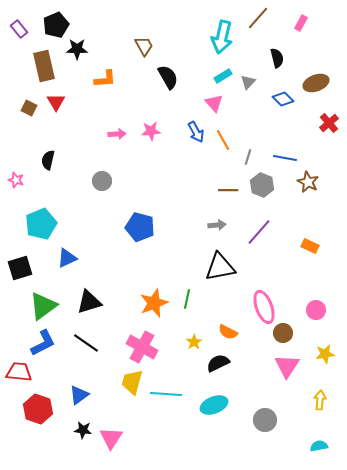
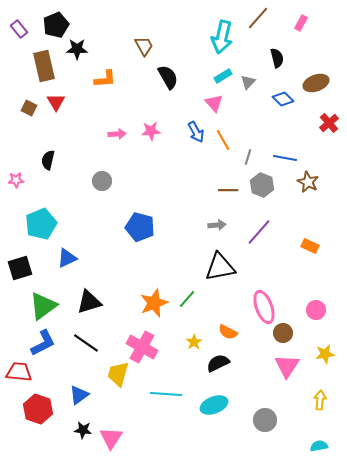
pink star at (16, 180): rotated 21 degrees counterclockwise
green line at (187, 299): rotated 30 degrees clockwise
yellow trapezoid at (132, 382): moved 14 px left, 8 px up
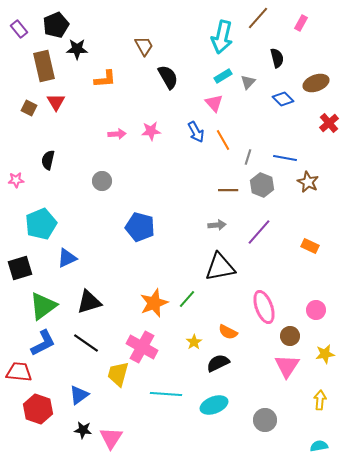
brown circle at (283, 333): moved 7 px right, 3 px down
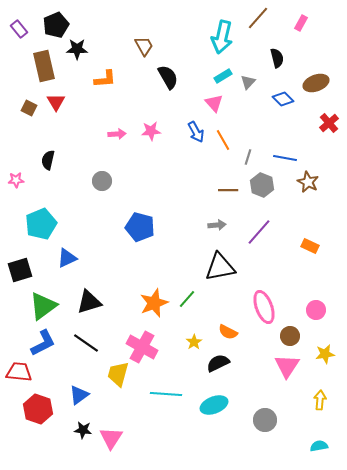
black square at (20, 268): moved 2 px down
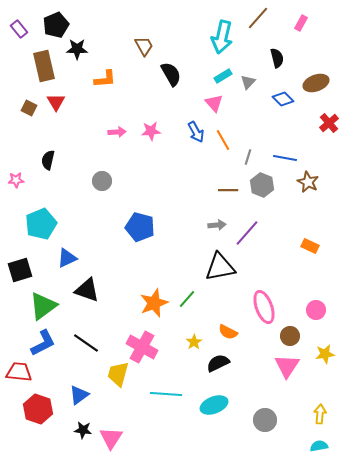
black semicircle at (168, 77): moved 3 px right, 3 px up
pink arrow at (117, 134): moved 2 px up
purple line at (259, 232): moved 12 px left, 1 px down
black triangle at (89, 302): moved 2 px left, 12 px up; rotated 36 degrees clockwise
yellow arrow at (320, 400): moved 14 px down
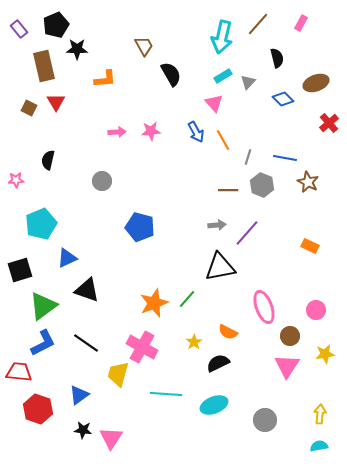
brown line at (258, 18): moved 6 px down
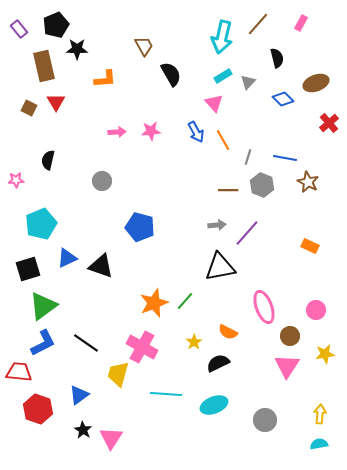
black square at (20, 270): moved 8 px right, 1 px up
black triangle at (87, 290): moved 14 px right, 24 px up
green line at (187, 299): moved 2 px left, 2 px down
black star at (83, 430): rotated 24 degrees clockwise
cyan semicircle at (319, 446): moved 2 px up
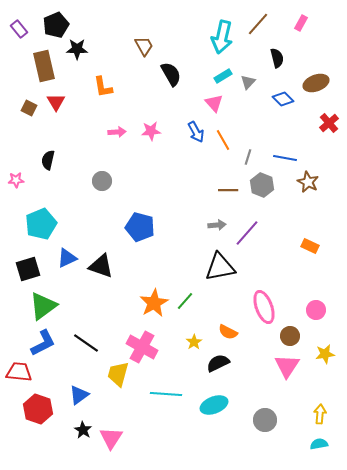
orange L-shape at (105, 79): moved 2 px left, 8 px down; rotated 85 degrees clockwise
orange star at (154, 303): rotated 8 degrees counterclockwise
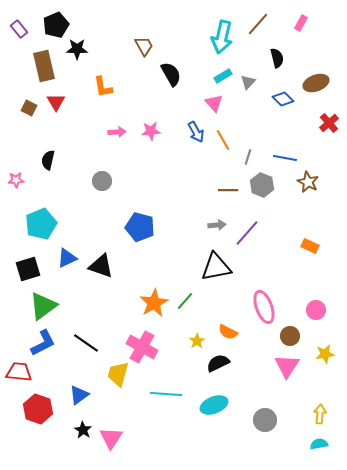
black triangle at (220, 267): moved 4 px left
yellow star at (194, 342): moved 3 px right, 1 px up
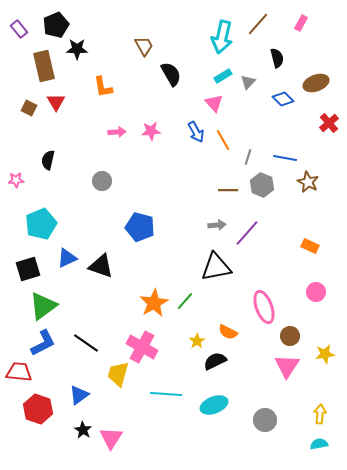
pink circle at (316, 310): moved 18 px up
black semicircle at (218, 363): moved 3 px left, 2 px up
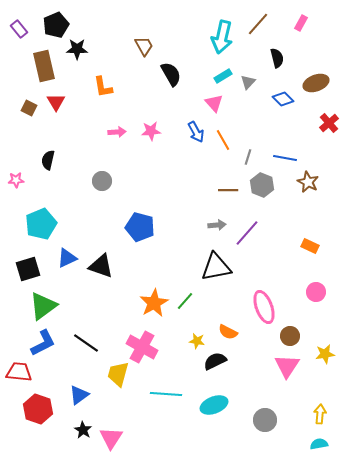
yellow star at (197, 341): rotated 28 degrees counterclockwise
